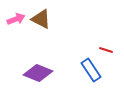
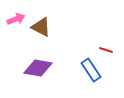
brown triangle: moved 8 px down
purple diamond: moved 5 px up; rotated 12 degrees counterclockwise
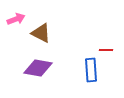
brown triangle: moved 6 px down
red line: rotated 16 degrees counterclockwise
blue rectangle: rotated 30 degrees clockwise
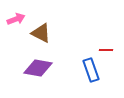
blue rectangle: rotated 15 degrees counterclockwise
